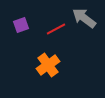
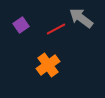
gray arrow: moved 3 px left
purple square: rotated 14 degrees counterclockwise
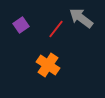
red line: rotated 24 degrees counterclockwise
orange cross: rotated 20 degrees counterclockwise
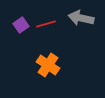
gray arrow: rotated 25 degrees counterclockwise
red line: moved 10 px left, 5 px up; rotated 36 degrees clockwise
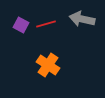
gray arrow: moved 1 px right, 1 px down
purple square: rotated 28 degrees counterclockwise
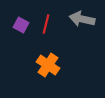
red line: rotated 60 degrees counterclockwise
